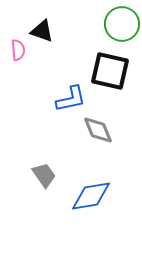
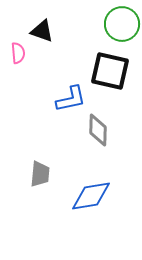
pink semicircle: moved 3 px down
gray diamond: rotated 24 degrees clockwise
gray trapezoid: moved 4 px left, 1 px up; rotated 40 degrees clockwise
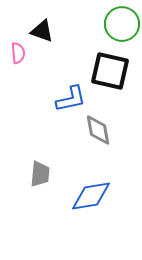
gray diamond: rotated 12 degrees counterclockwise
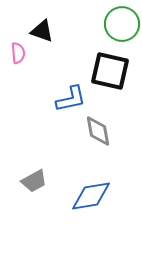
gray diamond: moved 1 px down
gray trapezoid: moved 6 px left, 7 px down; rotated 56 degrees clockwise
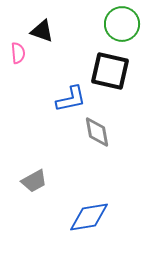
gray diamond: moved 1 px left, 1 px down
blue diamond: moved 2 px left, 21 px down
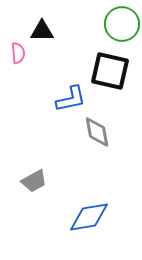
black triangle: rotated 20 degrees counterclockwise
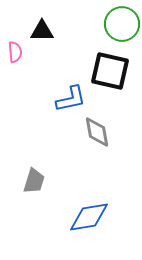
pink semicircle: moved 3 px left, 1 px up
gray trapezoid: rotated 44 degrees counterclockwise
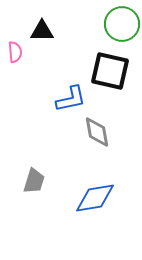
blue diamond: moved 6 px right, 19 px up
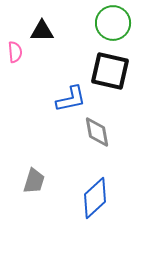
green circle: moved 9 px left, 1 px up
blue diamond: rotated 33 degrees counterclockwise
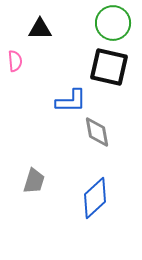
black triangle: moved 2 px left, 2 px up
pink semicircle: moved 9 px down
black square: moved 1 px left, 4 px up
blue L-shape: moved 2 px down; rotated 12 degrees clockwise
